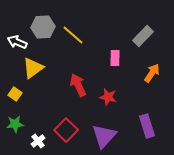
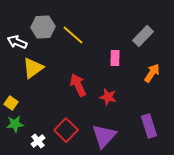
yellow square: moved 4 px left, 9 px down
purple rectangle: moved 2 px right
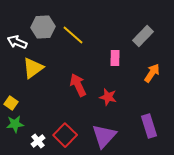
red square: moved 1 px left, 5 px down
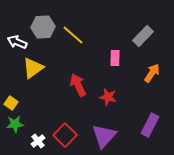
purple rectangle: moved 1 px right, 1 px up; rotated 45 degrees clockwise
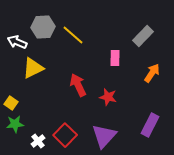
yellow triangle: rotated 10 degrees clockwise
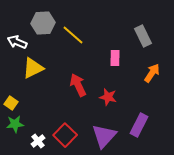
gray hexagon: moved 4 px up
gray rectangle: rotated 70 degrees counterclockwise
purple rectangle: moved 11 px left
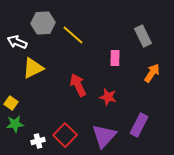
white cross: rotated 24 degrees clockwise
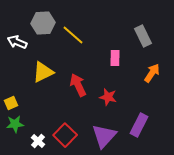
yellow triangle: moved 10 px right, 4 px down
yellow square: rotated 32 degrees clockwise
white cross: rotated 32 degrees counterclockwise
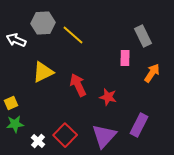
white arrow: moved 1 px left, 2 px up
pink rectangle: moved 10 px right
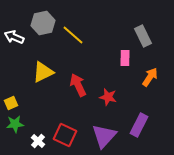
gray hexagon: rotated 10 degrees counterclockwise
white arrow: moved 2 px left, 3 px up
orange arrow: moved 2 px left, 4 px down
red square: rotated 20 degrees counterclockwise
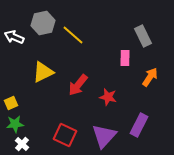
red arrow: rotated 115 degrees counterclockwise
white cross: moved 16 px left, 3 px down
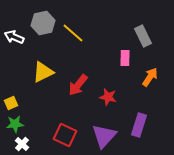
yellow line: moved 2 px up
purple rectangle: rotated 10 degrees counterclockwise
